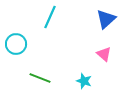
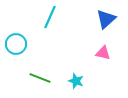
pink triangle: moved 1 px left, 1 px up; rotated 28 degrees counterclockwise
cyan star: moved 8 px left
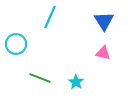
blue triangle: moved 2 px left, 2 px down; rotated 20 degrees counterclockwise
cyan star: moved 1 px down; rotated 14 degrees clockwise
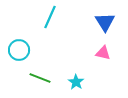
blue triangle: moved 1 px right, 1 px down
cyan circle: moved 3 px right, 6 px down
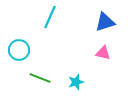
blue triangle: rotated 45 degrees clockwise
cyan star: rotated 21 degrees clockwise
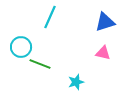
cyan circle: moved 2 px right, 3 px up
green line: moved 14 px up
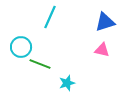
pink triangle: moved 1 px left, 3 px up
cyan star: moved 9 px left, 1 px down
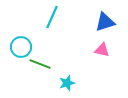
cyan line: moved 2 px right
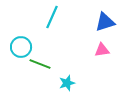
pink triangle: rotated 21 degrees counterclockwise
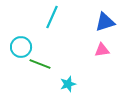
cyan star: moved 1 px right, 1 px down
